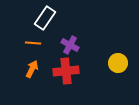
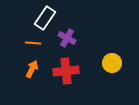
purple cross: moved 3 px left, 7 px up
yellow circle: moved 6 px left
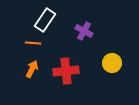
white rectangle: moved 2 px down
purple cross: moved 17 px right, 7 px up
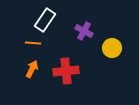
yellow circle: moved 15 px up
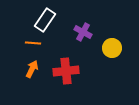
purple cross: moved 1 px left, 1 px down
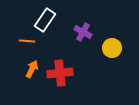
orange line: moved 6 px left, 2 px up
red cross: moved 6 px left, 2 px down
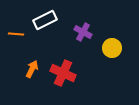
white rectangle: rotated 30 degrees clockwise
orange line: moved 11 px left, 7 px up
red cross: moved 3 px right; rotated 30 degrees clockwise
